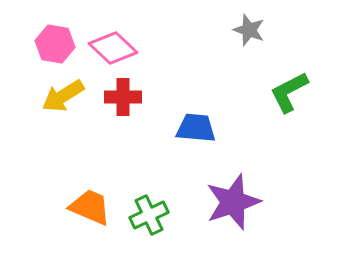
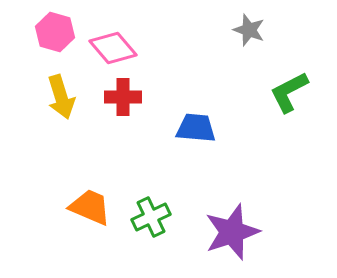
pink hexagon: moved 12 px up; rotated 6 degrees clockwise
pink diamond: rotated 6 degrees clockwise
yellow arrow: moved 2 px left, 1 px down; rotated 75 degrees counterclockwise
purple star: moved 1 px left, 30 px down
green cross: moved 2 px right, 2 px down
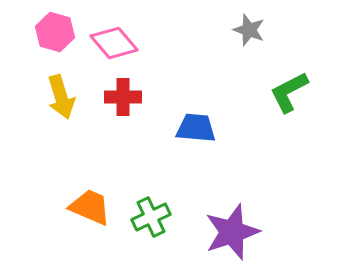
pink diamond: moved 1 px right, 5 px up
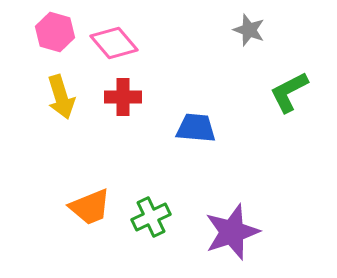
orange trapezoid: rotated 135 degrees clockwise
